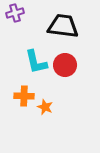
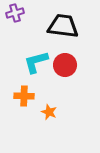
cyan L-shape: rotated 88 degrees clockwise
orange star: moved 4 px right, 5 px down
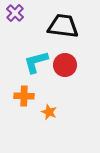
purple cross: rotated 30 degrees counterclockwise
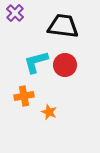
orange cross: rotated 12 degrees counterclockwise
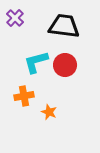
purple cross: moved 5 px down
black trapezoid: moved 1 px right
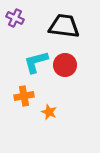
purple cross: rotated 18 degrees counterclockwise
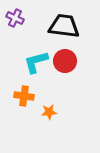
red circle: moved 4 px up
orange cross: rotated 18 degrees clockwise
orange star: rotated 28 degrees counterclockwise
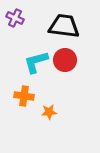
red circle: moved 1 px up
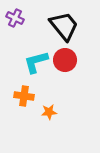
black trapezoid: rotated 44 degrees clockwise
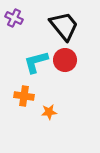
purple cross: moved 1 px left
